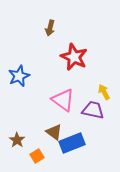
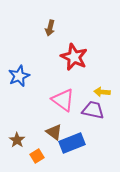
yellow arrow: moved 2 px left; rotated 56 degrees counterclockwise
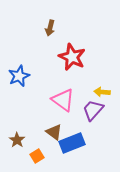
red star: moved 2 px left
purple trapezoid: rotated 60 degrees counterclockwise
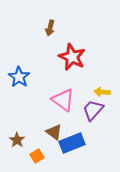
blue star: moved 1 px down; rotated 15 degrees counterclockwise
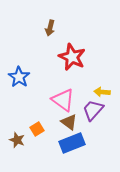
brown triangle: moved 15 px right, 10 px up
brown star: rotated 14 degrees counterclockwise
orange square: moved 27 px up
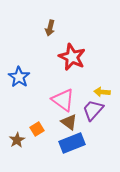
brown star: rotated 21 degrees clockwise
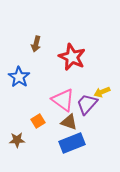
brown arrow: moved 14 px left, 16 px down
yellow arrow: rotated 28 degrees counterclockwise
purple trapezoid: moved 6 px left, 6 px up
brown triangle: rotated 18 degrees counterclockwise
orange square: moved 1 px right, 8 px up
brown star: rotated 28 degrees clockwise
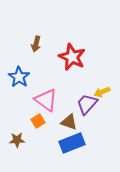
pink triangle: moved 17 px left
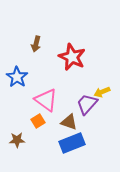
blue star: moved 2 px left
